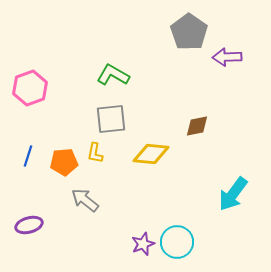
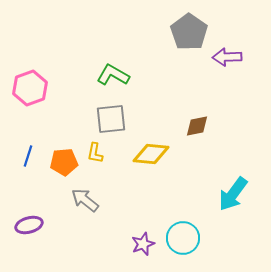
cyan circle: moved 6 px right, 4 px up
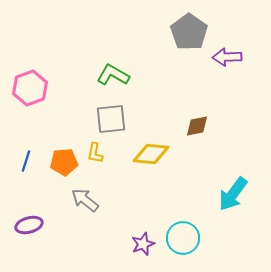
blue line: moved 2 px left, 5 px down
